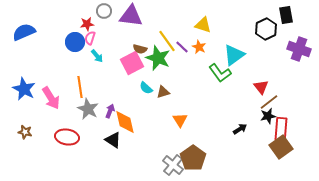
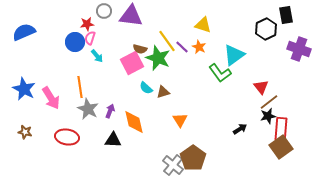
orange diamond: moved 9 px right
black triangle: rotated 30 degrees counterclockwise
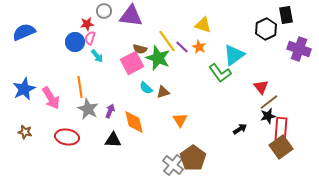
blue star: rotated 20 degrees clockwise
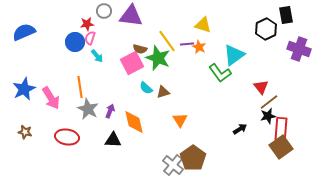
purple line: moved 5 px right, 3 px up; rotated 48 degrees counterclockwise
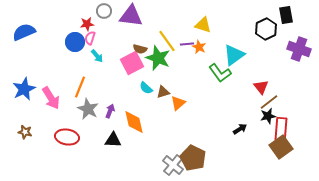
orange line: rotated 30 degrees clockwise
orange triangle: moved 2 px left, 17 px up; rotated 21 degrees clockwise
brown pentagon: rotated 10 degrees counterclockwise
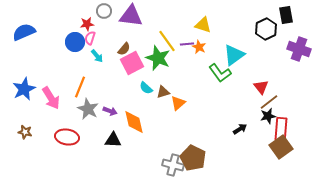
brown semicircle: moved 16 px left; rotated 64 degrees counterclockwise
purple arrow: rotated 88 degrees clockwise
gray cross: rotated 25 degrees counterclockwise
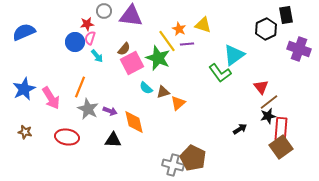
orange star: moved 20 px left, 18 px up
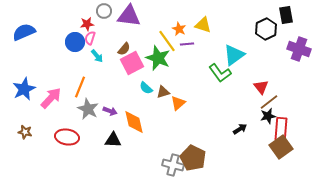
purple triangle: moved 2 px left
pink arrow: rotated 105 degrees counterclockwise
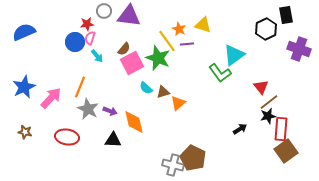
blue star: moved 2 px up
brown square: moved 5 px right, 4 px down
